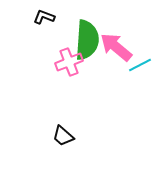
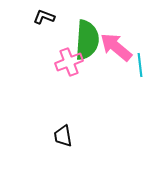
cyan line: rotated 70 degrees counterclockwise
black trapezoid: rotated 40 degrees clockwise
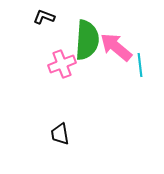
pink cross: moved 7 px left, 2 px down
black trapezoid: moved 3 px left, 2 px up
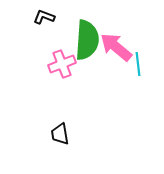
cyan line: moved 2 px left, 1 px up
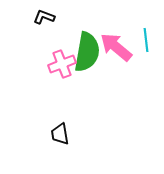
green semicircle: moved 12 px down; rotated 6 degrees clockwise
cyan line: moved 8 px right, 24 px up
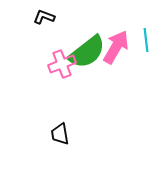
pink arrow: rotated 80 degrees clockwise
green semicircle: rotated 42 degrees clockwise
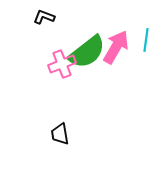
cyan line: rotated 15 degrees clockwise
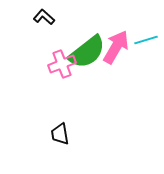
black L-shape: rotated 20 degrees clockwise
cyan line: rotated 65 degrees clockwise
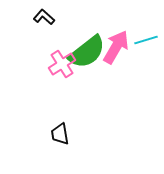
pink cross: rotated 12 degrees counterclockwise
